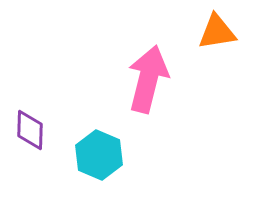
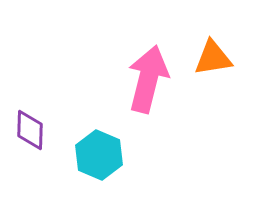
orange triangle: moved 4 px left, 26 px down
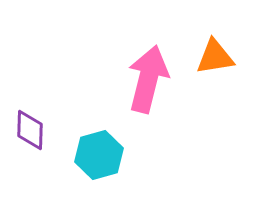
orange triangle: moved 2 px right, 1 px up
cyan hexagon: rotated 21 degrees clockwise
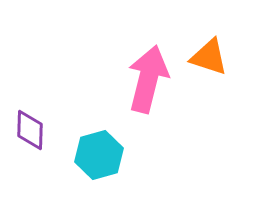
orange triangle: moved 6 px left; rotated 27 degrees clockwise
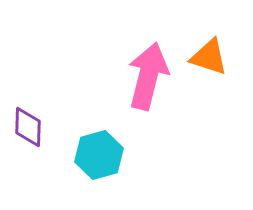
pink arrow: moved 3 px up
purple diamond: moved 2 px left, 3 px up
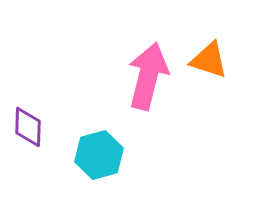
orange triangle: moved 3 px down
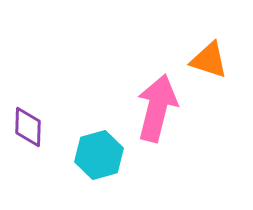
pink arrow: moved 9 px right, 32 px down
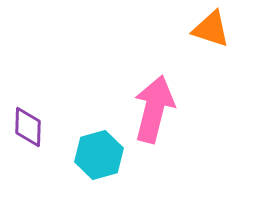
orange triangle: moved 2 px right, 31 px up
pink arrow: moved 3 px left, 1 px down
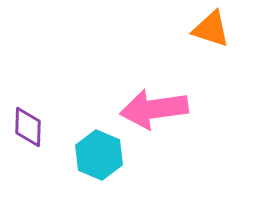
pink arrow: rotated 112 degrees counterclockwise
cyan hexagon: rotated 21 degrees counterclockwise
